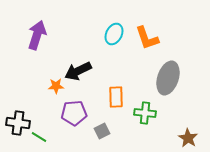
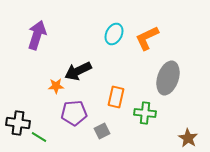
orange L-shape: rotated 84 degrees clockwise
orange rectangle: rotated 15 degrees clockwise
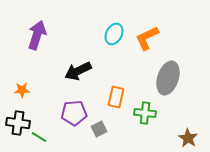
orange star: moved 34 px left, 4 px down
gray square: moved 3 px left, 2 px up
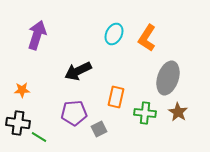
orange L-shape: rotated 32 degrees counterclockwise
brown star: moved 10 px left, 26 px up
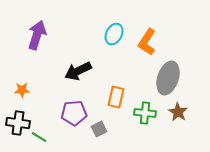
orange L-shape: moved 4 px down
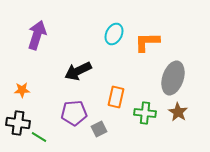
orange L-shape: rotated 56 degrees clockwise
gray ellipse: moved 5 px right
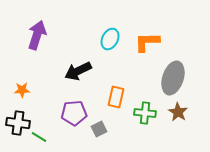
cyan ellipse: moved 4 px left, 5 px down
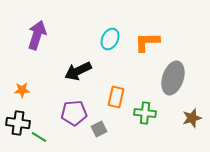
brown star: moved 14 px right, 6 px down; rotated 24 degrees clockwise
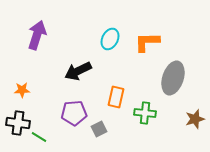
brown star: moved 3 px right, 1 px down
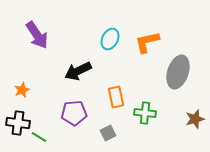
purple arrow: rotated 128 degrees clockwise
orange L-shape: rotated 12 degrees counterclockwise
gray ellipse: moved 5 px right, 6 px up
orange star: rotated 21 degrees counterclockwise
orange rectangle: rotated 25 degrees counterclockwise
gray square: moved 9 px right, 4 px down
